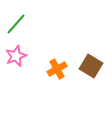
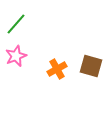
brown square: rotated 15 degrees counterclockwise
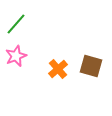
orange cross: moved 1 px right; rotated 12 degrees counterclockwise
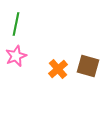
green line: rotated 30 degrees counterclockwise
brown square: moved 3 px left
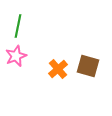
green line: moved 2 px right, 2 px down
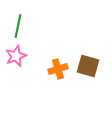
orange cross: rotated 24 degrees clockwise
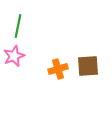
pink star: moved 2 px left
brown square: rotated 20 degrees counterclockwise
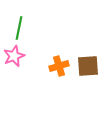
green line: moved 1 px right, 2 px down
orange cross: moved 1 px right, 3 px up
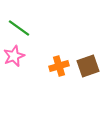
green line: rotated 65 degrees counterclockwise
brown square: rotated 15 degrees counterclockwise
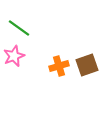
brown square: moved 1 px left, 1 px up
